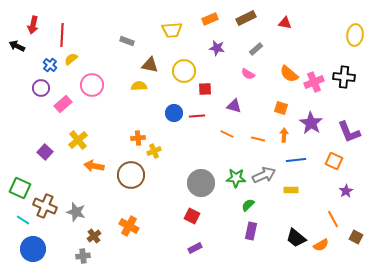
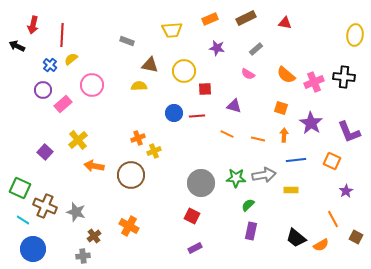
orange semicircle at (289, 74): moved 3 px left, 1 px down
purple circle at (41, 88): moved 2 px right, 2 px down
orange cross at (138, 138): rotated 16 degrees counterclockwise
orange square at (334, 161): moved 2 px left
gray arrow at (264, 175): rotated 15 degrees clockwise
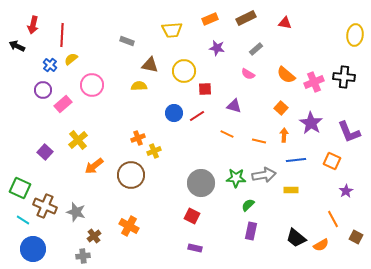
orange square at (281, 108): rotated 24 degrees clockwise
red line at (197, 116): rotated 28 degrees counterclockwise
orange line at (258, 139): moved 1 px right, 2 px down
orange arrow at (94, 166): rotated 48 degrees counterclockwise
purple rectangle at (195, 248): rotated 40 degrees clockwise
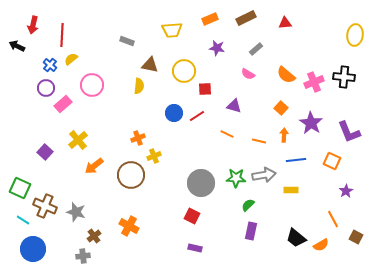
red triangle at (285, 23): rotated 16 degrees counterclockwise
yellow semicircle at (139, 86): rotated 98 degrees clockwise
purple circle at (43, 90): moved 3 px right, 2 px up
yellow cross at (154, 151): moved 5 px down
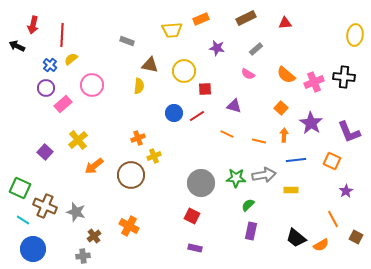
orange rectangle at (210, 19): moved 9 px left
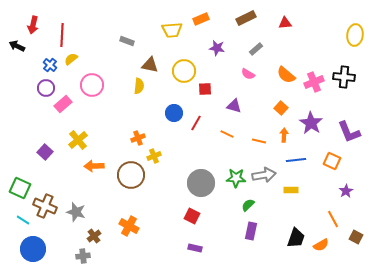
red line at (197, 116): moved 1 px left, 7 px down; rotated 28 degrees counterclockwise
orange arrow at (94, 166): rotated 36 degrees clockwise
black trapezoid at (296, 238): rotated 110 degrees counterclockwise
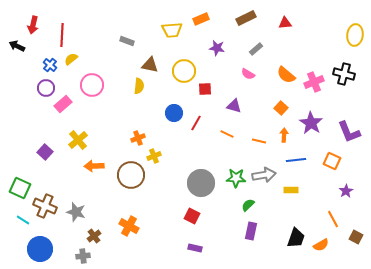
black cross at (344, 77): moved 3 px up; rotated 10 degrees clockwise
blue circle at (33, 249): moved 7 px right
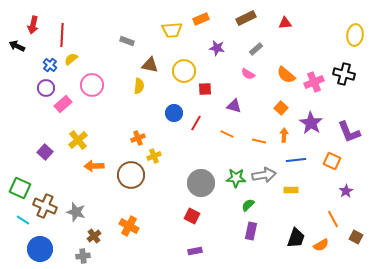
purple rectangle at (195, 248): moved 3 px down; rotated 24 degrees counterclockwise
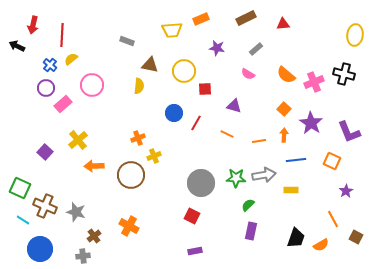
red triangle at (285, 23): moved 2 px left, 1 px down
orange square at (281, 108): moved 3 px right, 1 px down
orange line at (259, 141): rotated 24 degrees counterclockwise
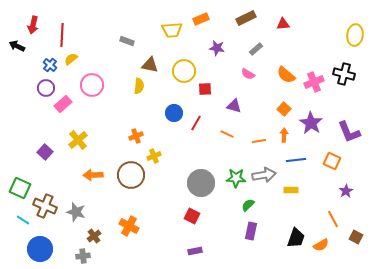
orange cross at (138, 138): moved 2 px left, 2 px up
orange arrow at (94, 166): moved 1 px left, 9 px down
